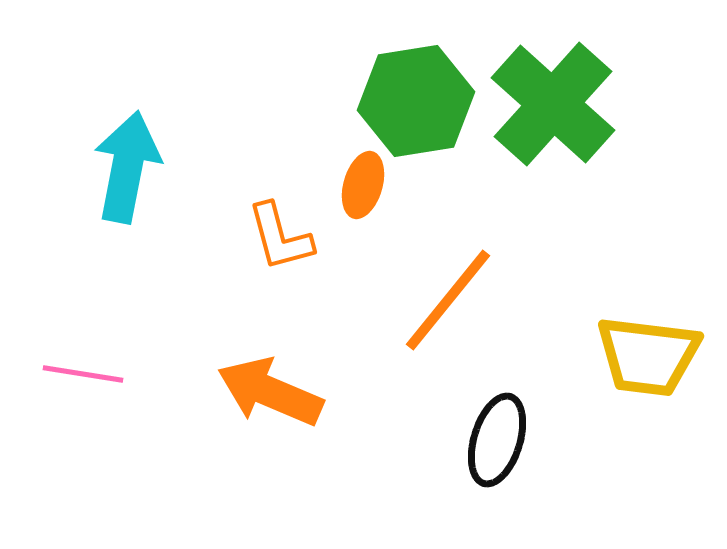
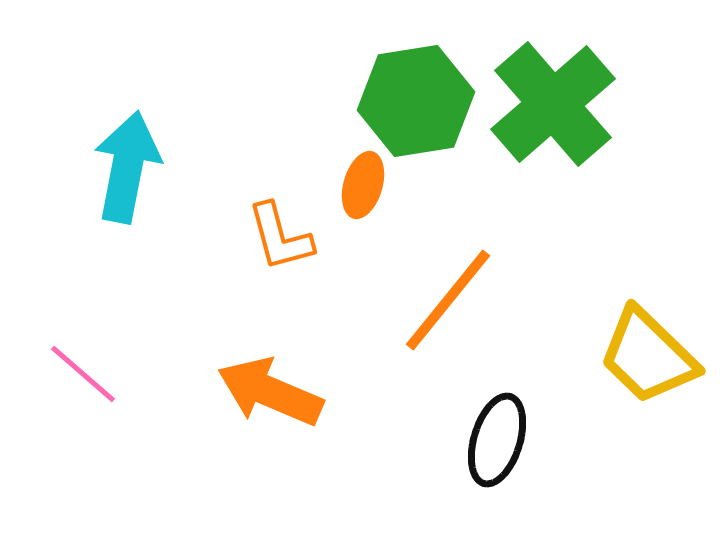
green cross: rotated 7 degrees clockwise
yellow trapezoid: rotated 37 degrees clockwise
pink line: rotated 32 degrees clockwise
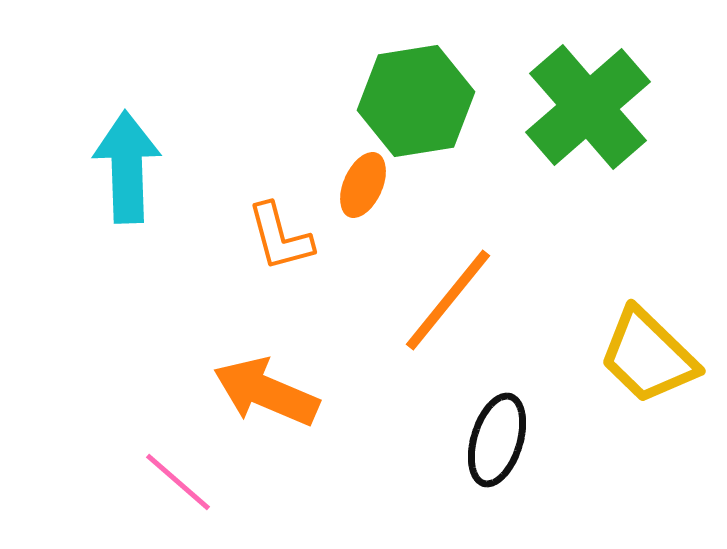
green cross: moved 35 px right, 3 px down
cyan arrow: rotated 13 degrees counterclockwise
orange ellipse: rotated 8 degrees clockwise
pink line: moved 95 px right, 108 px down
orange arrow: moved 4 px left
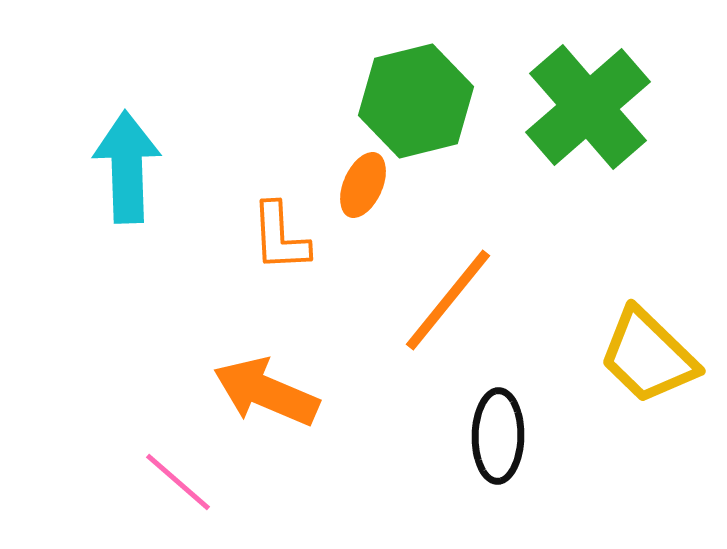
green hexagon: rotated 5 degrees counterclockwise
orange L-shape: rotated 12 degrees clockwise
black ellipse: moved 1 px right, 4 px up; rotated 16 degrees counterclockwise
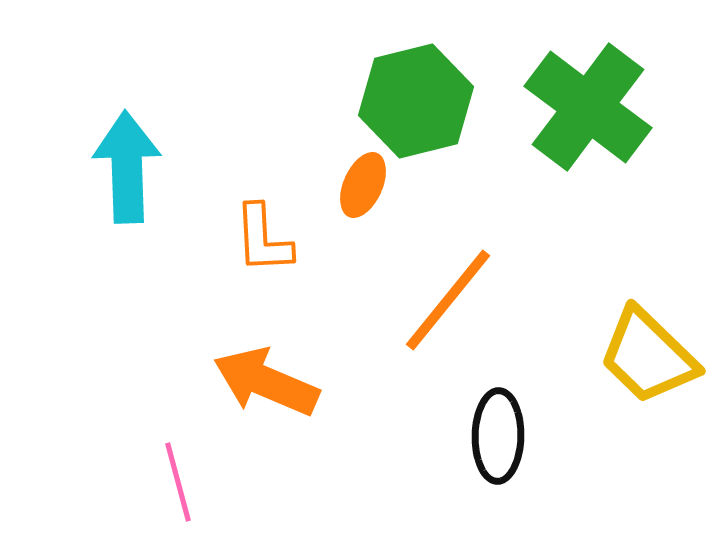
green cross: rotated 12 degrees counterclockwise
orange L-shape: moved 17 px left, 2 px down
orange arrow: moved 10 px up
pink line: rotated 34 degrees clockwise
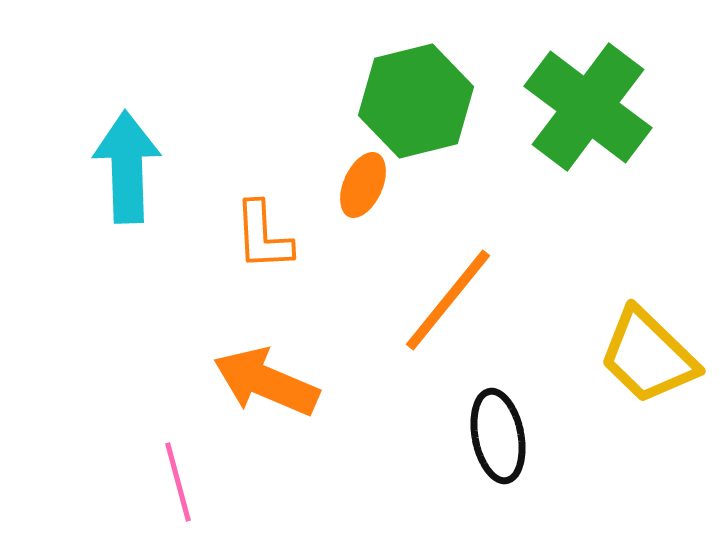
orange L-shape: moved 3 px up
black ellipse: rotated 12 degrees counterclockwise
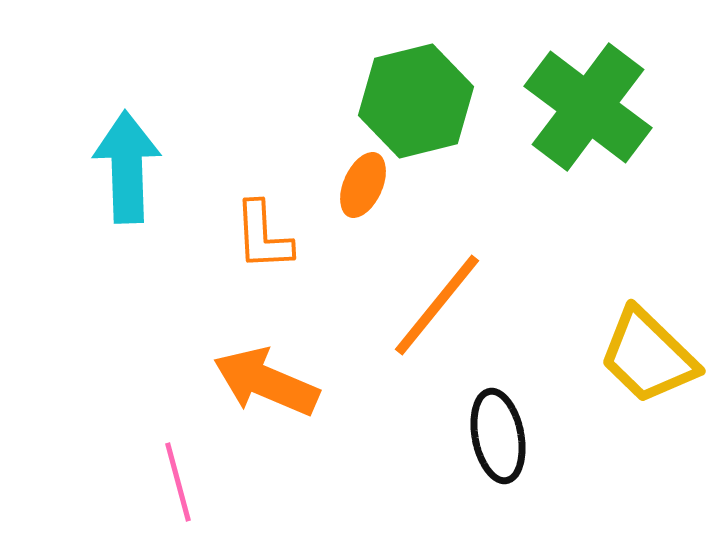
orange line: moved 11 px left, 5 px down
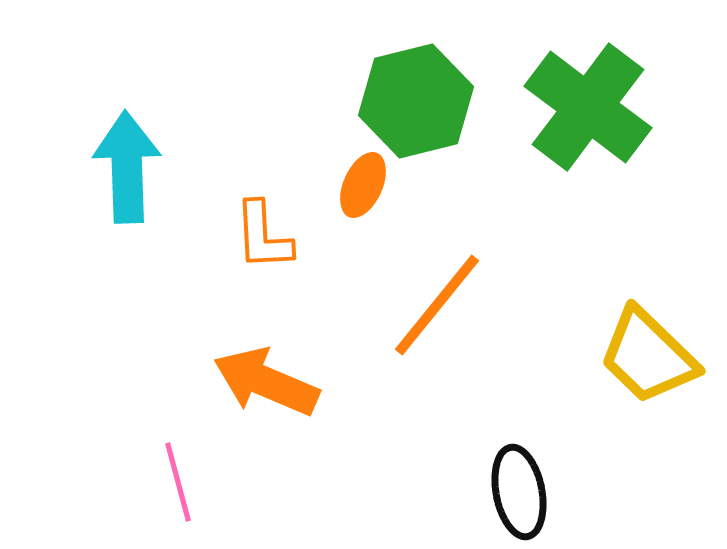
black ellipse: moved 21 px right, 56 px down
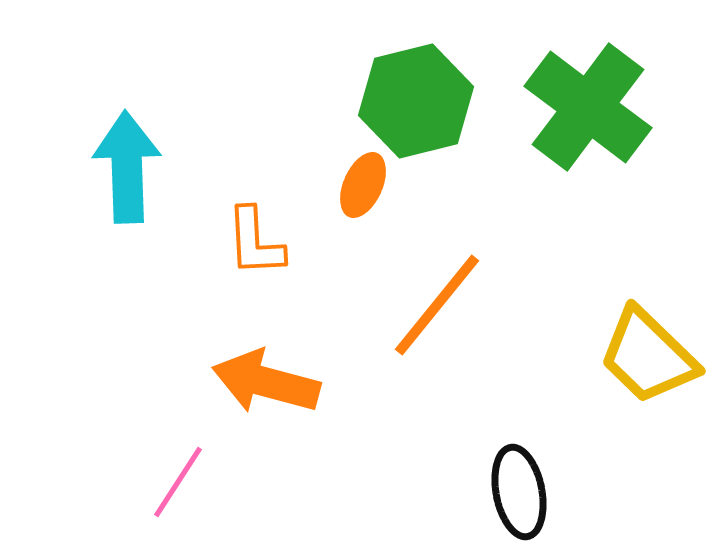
orange L-shape: moved 8 px left, 6 px down
orange arrow: rotated 8 degrees counterclockwise
pink line: rotated 48 degrees clockwise
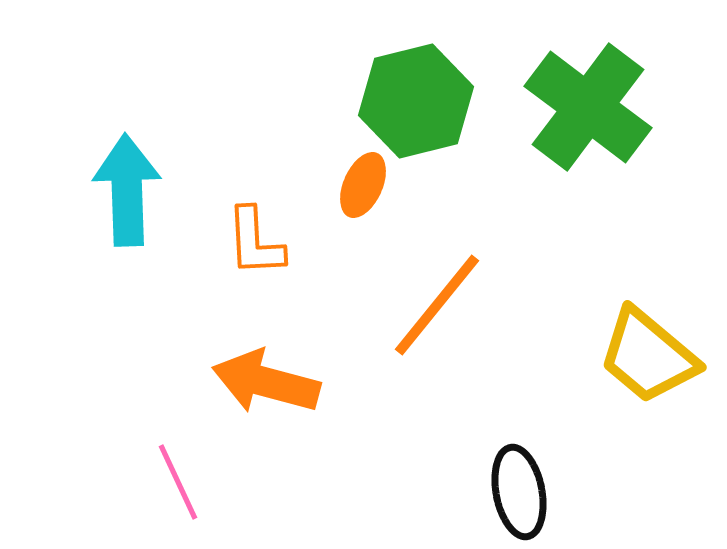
cyan arrow: moved 23 px down
yellow trapezoid: rotated 4 degrees counterclockwise
pink line: rotated 58 degrees counterclockwise
